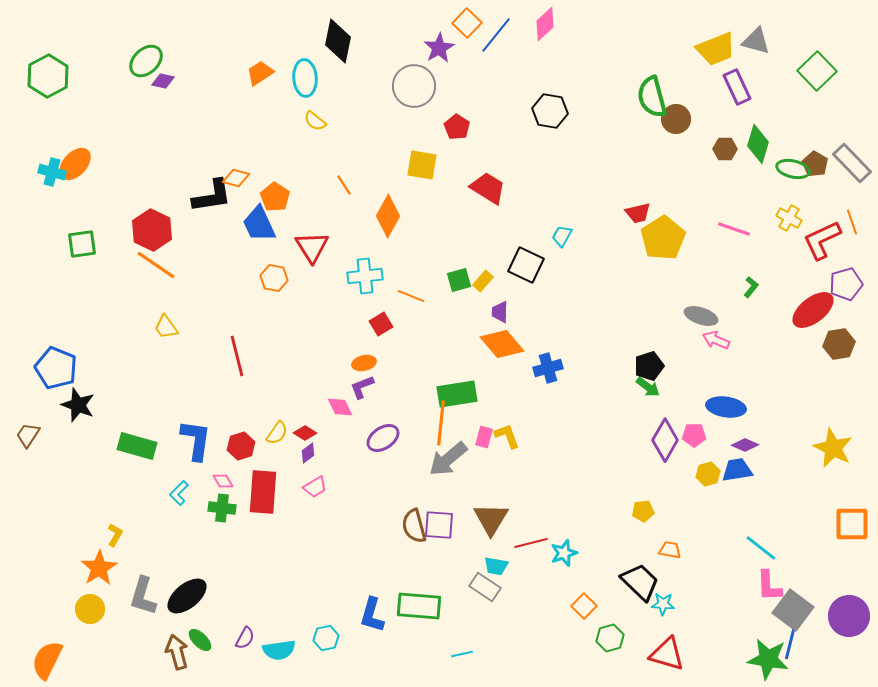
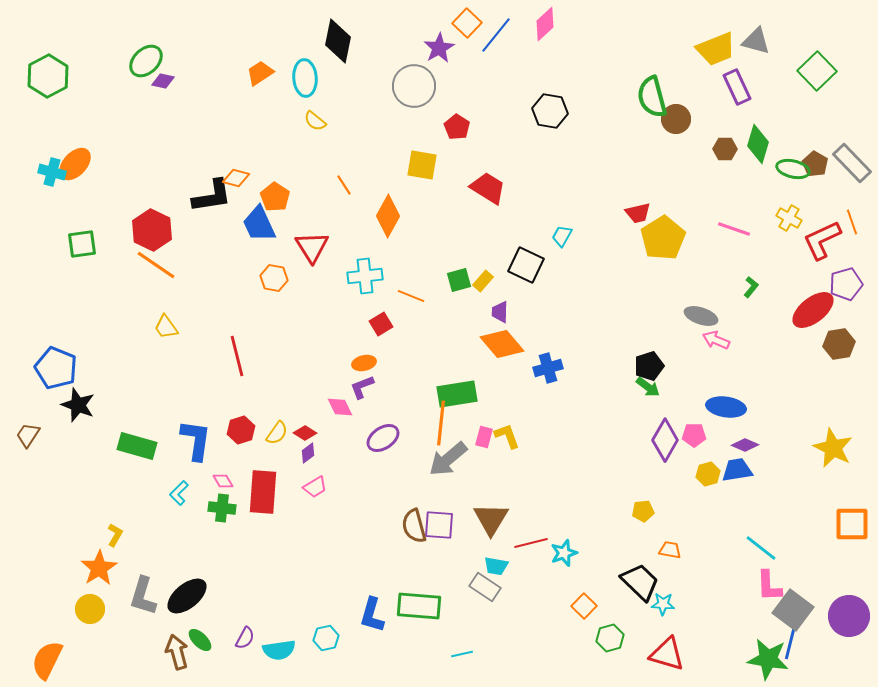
red hexagon at (241, 446): moved 16 px up
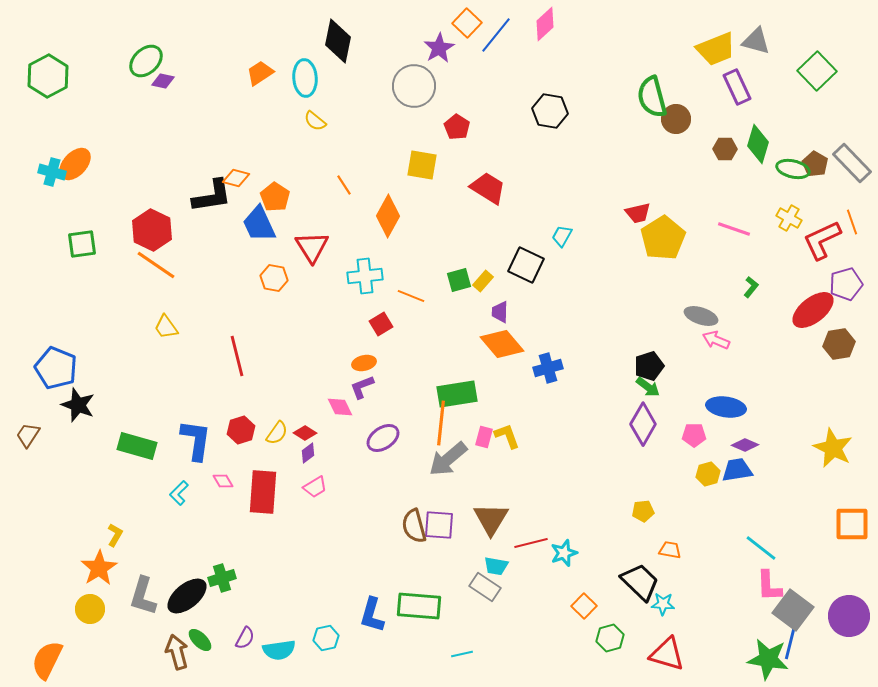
purple diamond at (665, 440): moved 22 px left, 16 px up
green cross at (222, 508): moved 70 px down; rotated 24 degrees counterclockwise
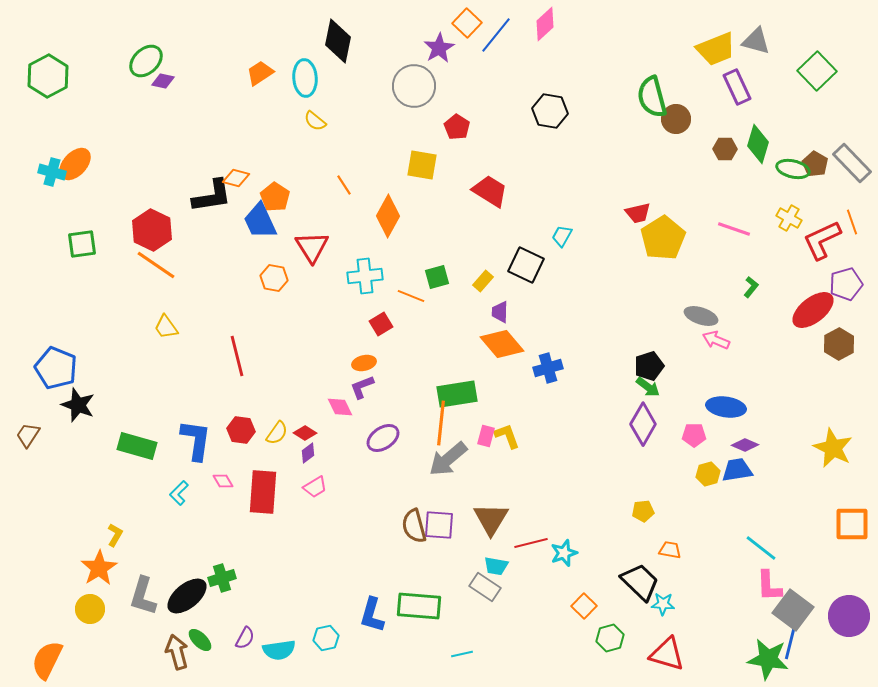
red trapezoid at (488, 188): moved 2 px right, 3 px down
blue trapezoid at (259, 224): moved 1 px right, 3 px up
green square at (459, 280): moved 22 px left, 3 px up
brown hexagon at (839, 344): rotated 20 degrees counterclockwise
red hexagon at (241, 430): rotated 24 degrees clockwise
pink rectangle at (484, 437): moved 2 px right, 1 px up
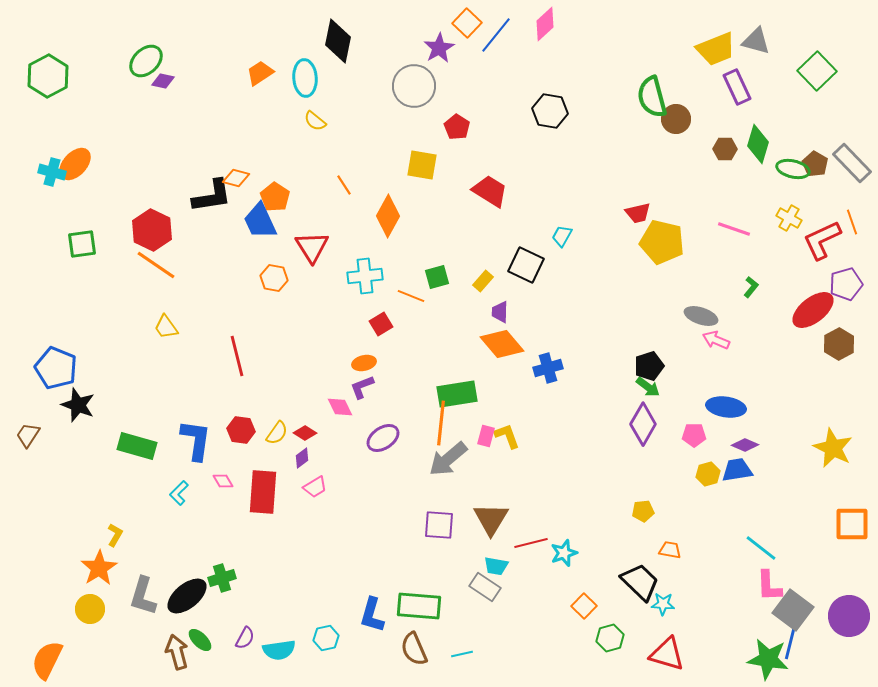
yellow pentagon at (663, 238): moved 1 px left, 4 px down; rotated 27 degrees counterclockwise
purple diamond at (308, 453): moved 6 px left, 5 px down
brown semicircle at (414, 526): moved 123 px down; rotated 8 degrees counterclockwise
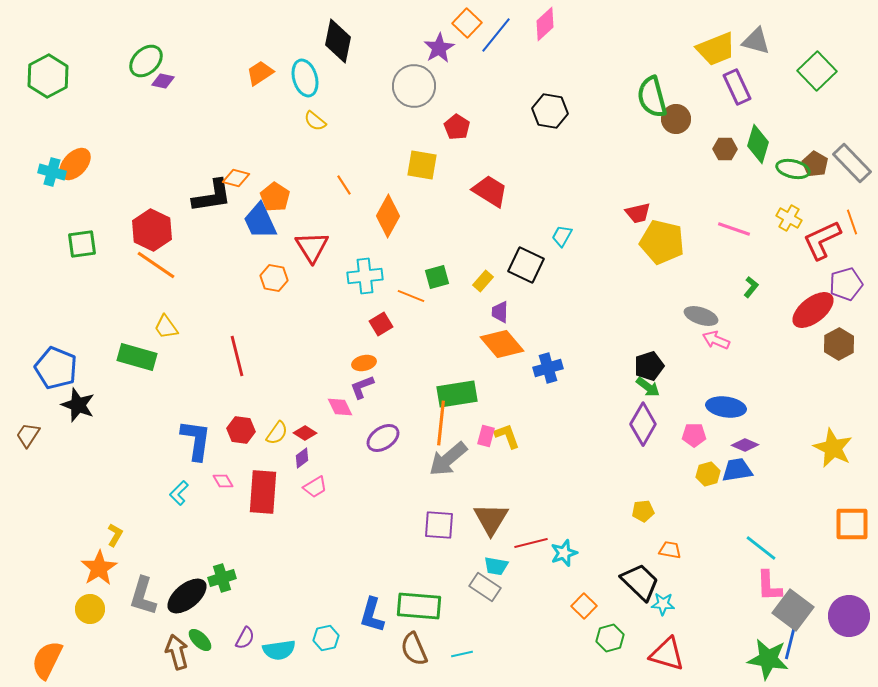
cyan ellipse at (305, 78): rotated 12 degrees counterclockwise
green rectangle at (137, 446): moved 89 px up
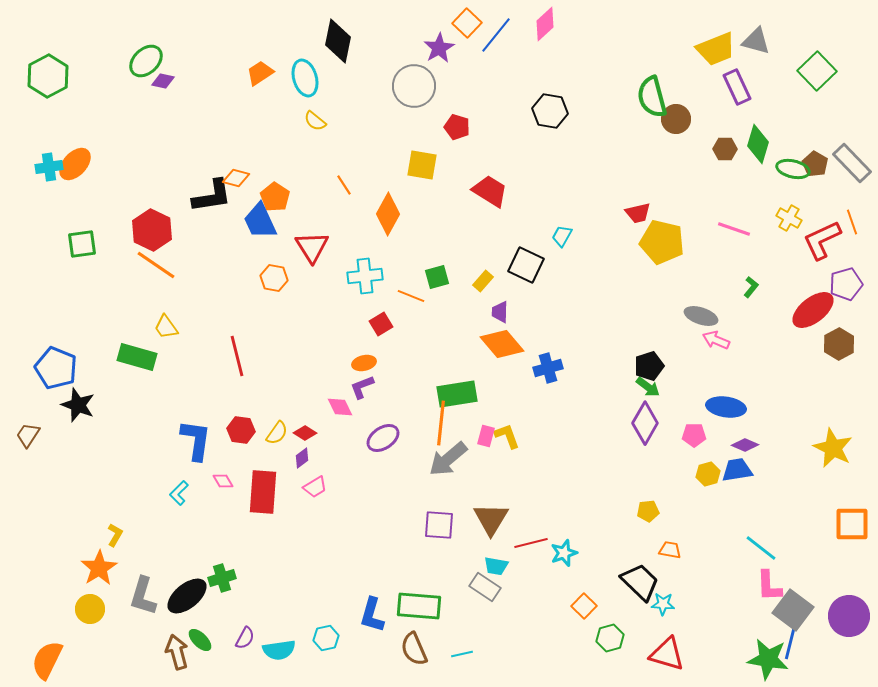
red pentagon at (457, 127): rotated 15 degrees counterclockwise
cyan cross at (52, 172): moved 3 px left, 5 px up; rotated 24 degrees counterclockwise
orange diamond at (388, 216): moved 2 px up
purple diamond at (643, 424): moved 2 px right, 1 px up
yellow pentagon at (643, 511): moved 5 px right
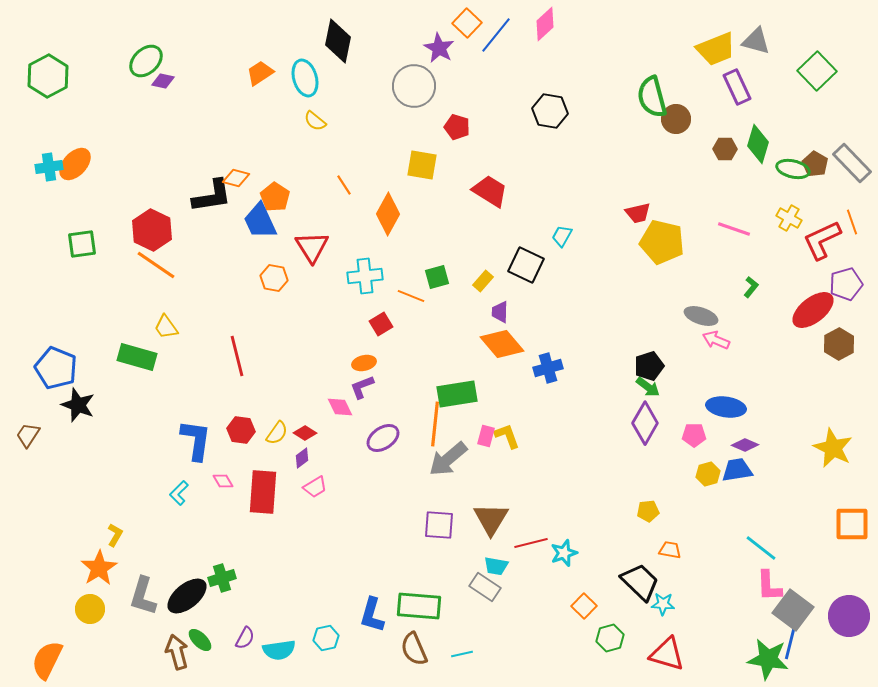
purple star at (439, 48): rotated 12 degrees counterclockwise
orange line at (441, 423): moved 6 px left, 1 px down
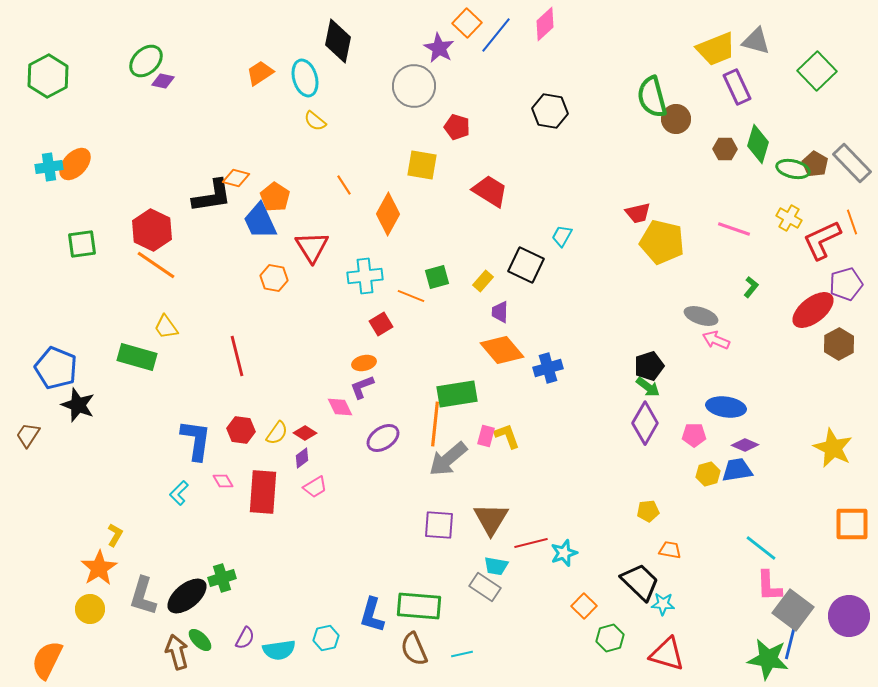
orange diamond at (502, 344): moved 6 px down
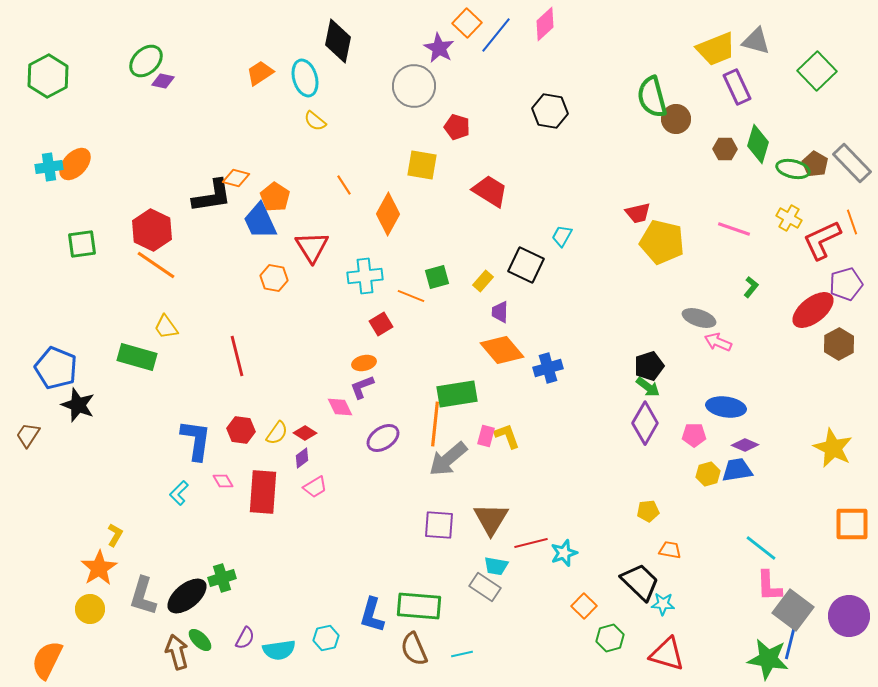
gray ellipse at (701, 316): moved 2 px left, 2 px down
pink arrow at (716, 340): moved 2 px right, 2 px down
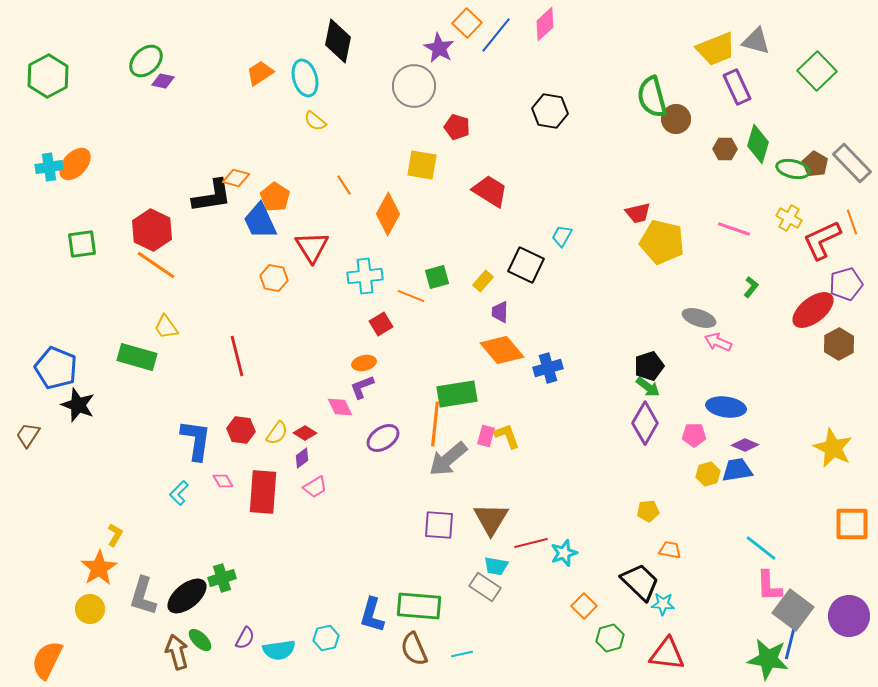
red triangle at (667, 654): rotated 9 degrees counterclockwise
